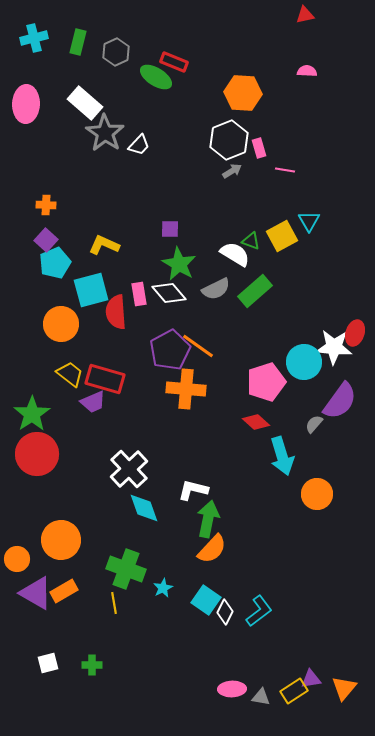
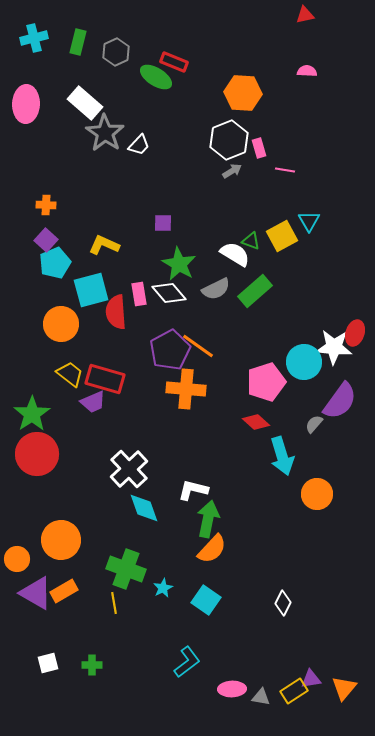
purple square at (170, 229): moved 7 px left, 6 px up
cyan L-shape at (259, 611): moved 72 px left, 51 px down
white diamond at (225, 612): moved 58 px right, 9 px up
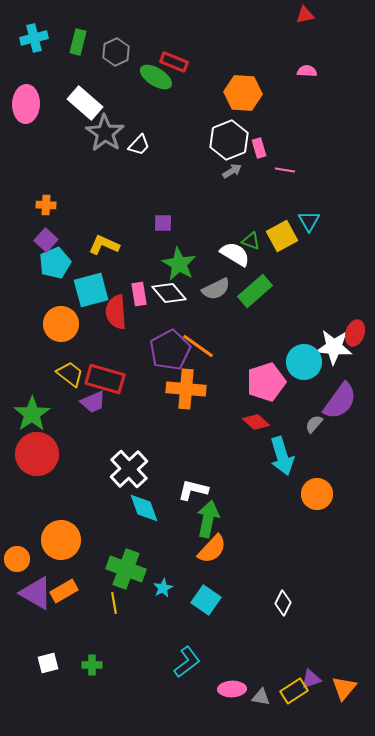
purple triangle at (311, 679): rotated 10 degrees counterclockwise
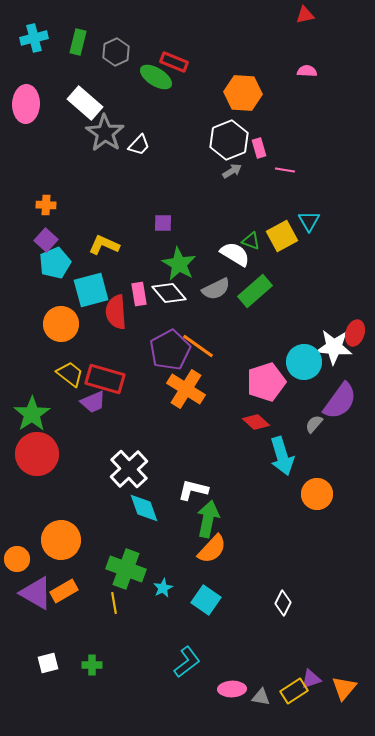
orange cross at (186, 389): rotated 27 degrees clockwise
